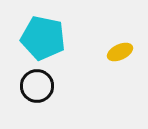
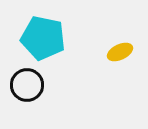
black circle: moved 10 px left, 1 px up
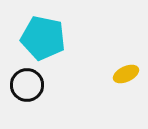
yellow ellipse: moved 6 px right, 22 px down
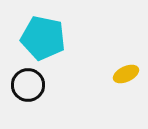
black circle: moved 1 px right
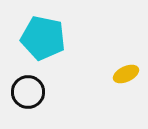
black circle: moved 7 px down
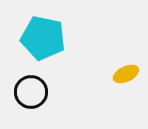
black circle: moved 3 px right
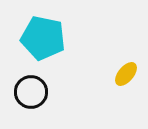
yellow ellipse: rotated 25 degrees counterclockwise
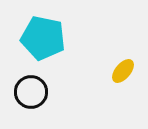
yellow ellipse: moved 3 px left, 3 px up
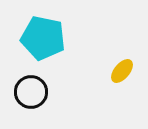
yellow ellipse: moved 1 px left
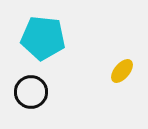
cyan pentagon: rotated 6 degrees counterclockwise
